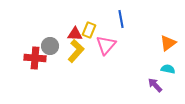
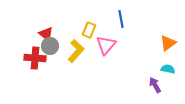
red triangle: moved 29 px left; rotated 35 degrees clockwise
purple arrow: rotated 14 degrees clockwise
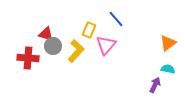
blue line: moved 5 px left; rotated 30 degrees counterclockwise
red triangle: rotated 21 degrees counterclockwise
gray circle: moved 3 px right
red cross: moved 7 px left
purple arrow: rotated 56 degrees clockwise
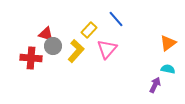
yellow rectangle: rotated 21 degrees clockwise
pink triangle: moved 1 px right, 4 px down
red cross: moved 3 px right
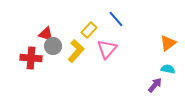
purple arrow: rotated 14 degrees clockwise
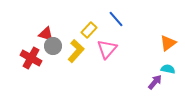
red cross: rotated 25 degrees clockwise
purple arrow: moved 3 px up
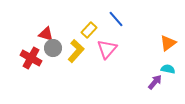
gray circle: moved 2 px down
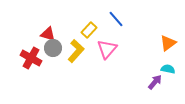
red triangle: moved 2 px right
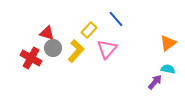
red triangle: moved 1 px left, 1 px up
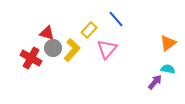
yellow L-shape: moved 4 px left, 1 px up
